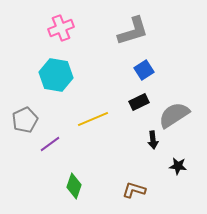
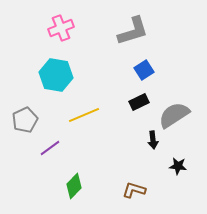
yellow line: moved 9 px left, 4 px up
purple line: moved 4 px down
green diamond: rotated 25 degrees clockwise
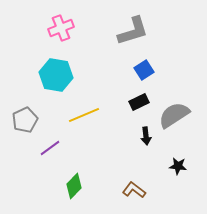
black arrow: moved 7 px left, 4 px up
brown L-shape: rotated 20 degrees clockwise
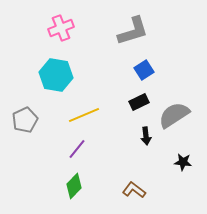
purple line: moved 27 px right, 1 px down; rotated 15 degrees counterclockwise
black star: moved 5 px right, 4 px up
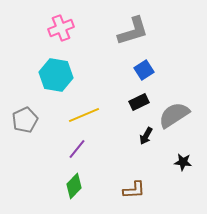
black arrow: rotated 36 degrees clockwise
brown L-shape: rotated 140 degrees clockwise
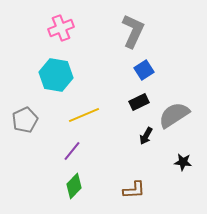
gray L-shape: rotated 48 degrees counterclockwise
purple line: moved 5 px left, 2 px down
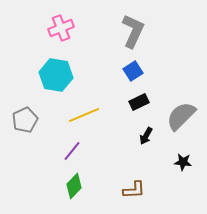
blue square: moved 11 px left, 1 px down
gray semicircle: moved 7 px right, 1 px down; rotated 12 degrees counterclockwise
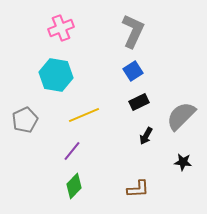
brown L-shape: moved 4 px right, 1 px up
